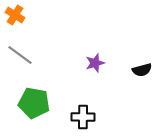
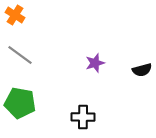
green pentagon: moved 14 px left
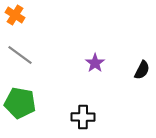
purple star: rotated 18 degrees counterclockwise
black semicircle: rotated 48 degrees counterclockwise
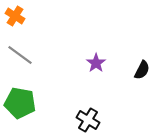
orange cross: moved 1 px down
purple star: moved 1 px right
black cross: moved 5 px right, 3 px down; rotated 30 degrees clockwise
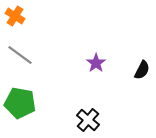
black cross: rotated 10 degrees clockwise
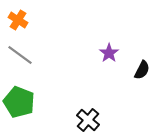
orange cross: moved 3 px right, 4 px down
purple star: moved 13 px right, 10 px up
green pentagon: moved 1 px left, 1 px up; rotated 12 degrees clockwise
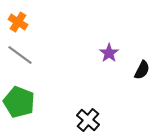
orange cross: moved 2 px down
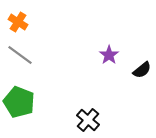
purple star: moved 2 px down
black semicircle: rotated 24 degrees clockwise
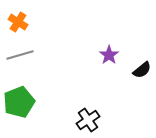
gray line: rotated 52 degrees counterclockwise
green pentagon: rotated 28 degrees clockwise
black cross: rotated 15 degrees clockwise
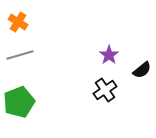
black cross: moved 17 px right, 30 px up
